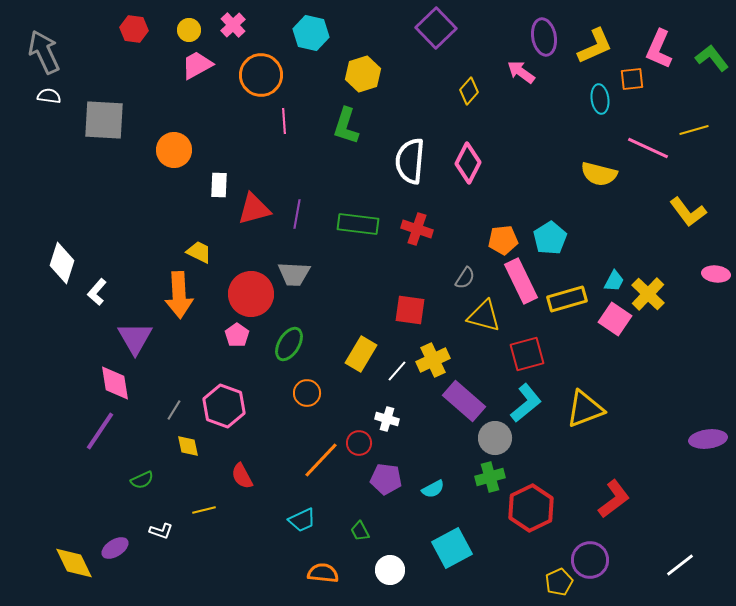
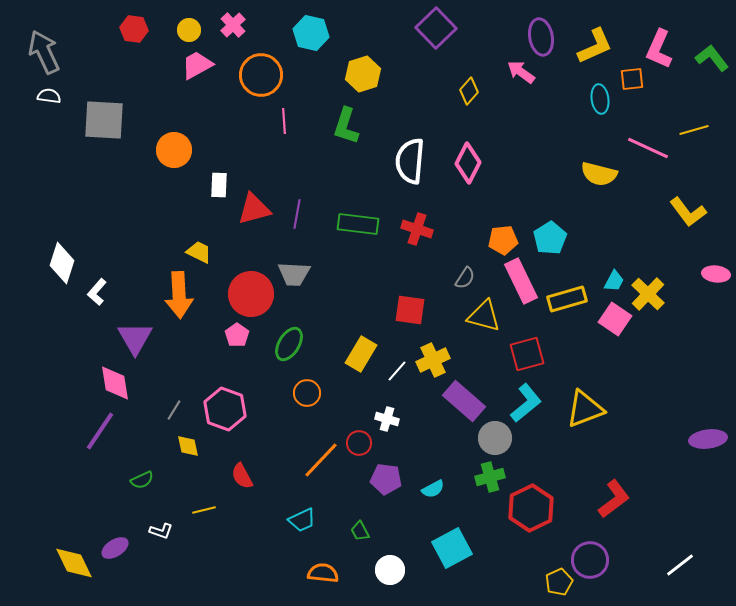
purple ellipse at (544, 37): moved 3 px left
pink hexagon at (224, 406): moved 1 px right, 3 px down
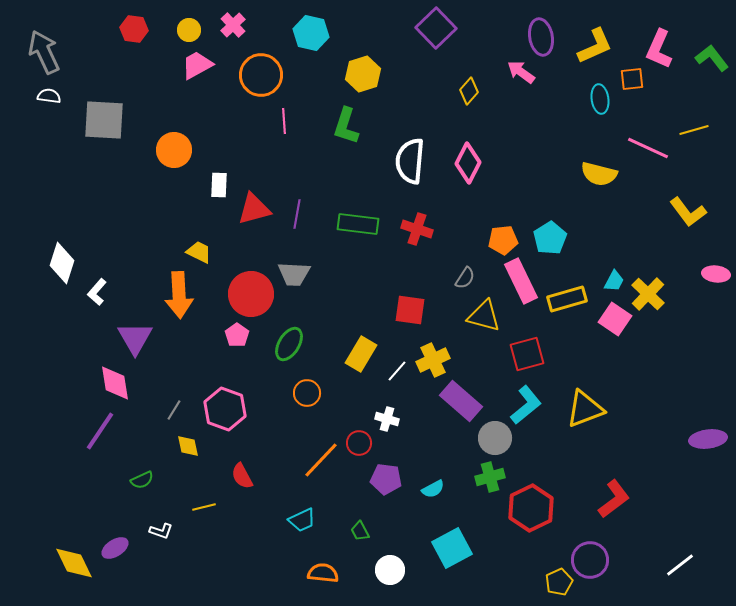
purple rectangle at (464, 401): moved 3 px left
cyan L-shape at (526, 403): moved 2 px down
yellow line at (204, 510): moved 3 px up
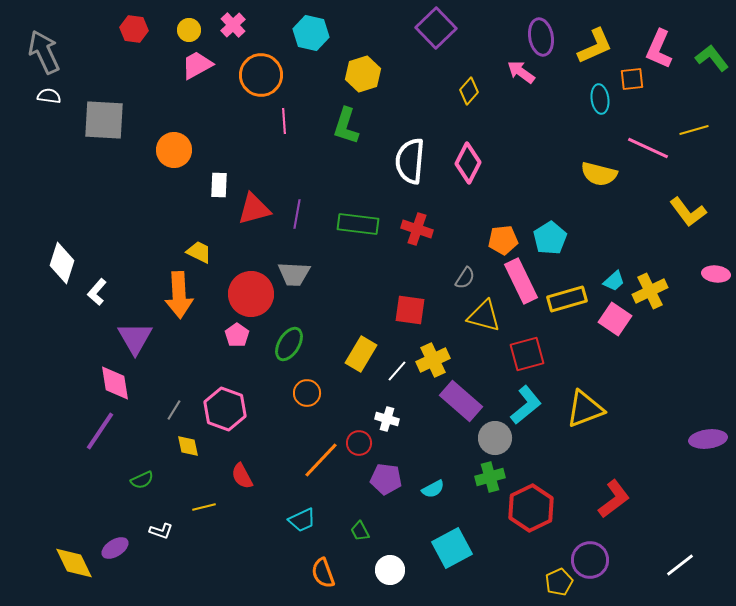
cyan trapezoid at (614, 281): rotated 20 degrees clockwise
yellow cross at (648, 294): moved 2 px right, 3 px up; rotated 20 degrees clockwise
orange semicircle at (323, 573): rotated 116 degrees counterclockwise
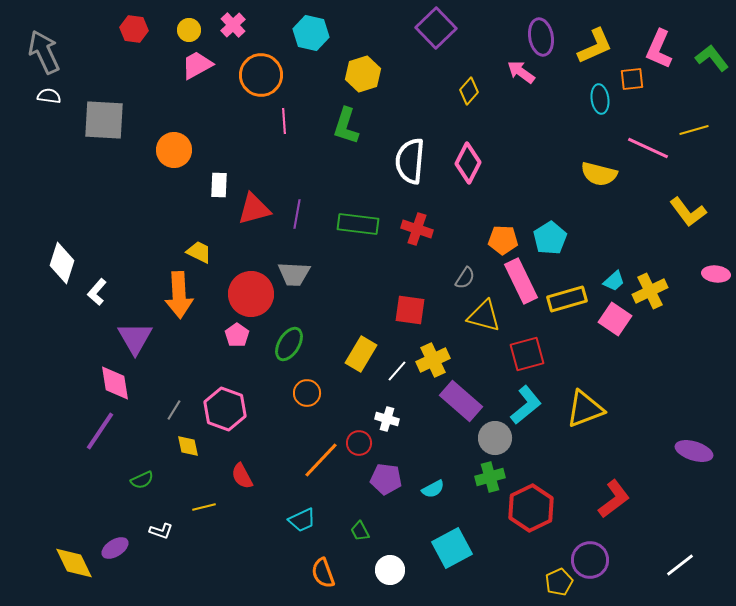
orange pentagon at (503, 240): rotated 8 degrees clockwise
purple ellipse at (708, 439): moved 14 px left, 12 px down; rotated 24 degrees clockwise
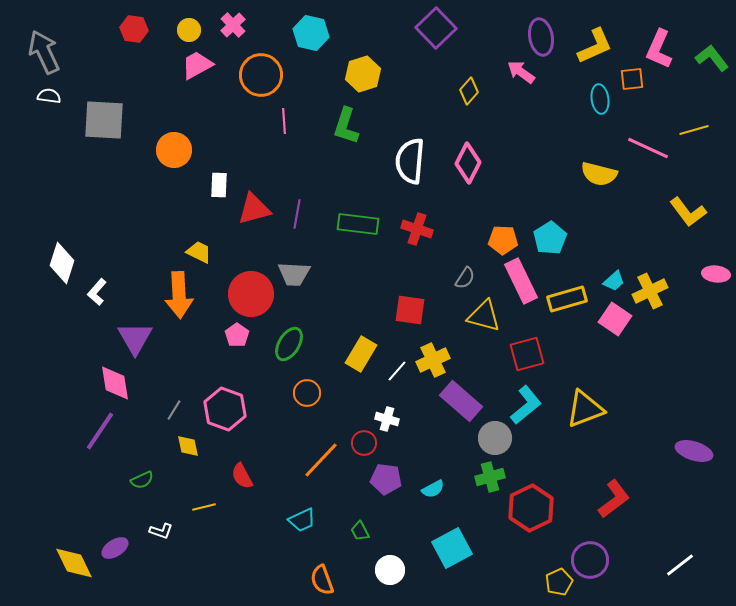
red circle at (359, 443): moved 5 px right
orange semicircle at (323, 573): moved 1 px left, 7 px down
